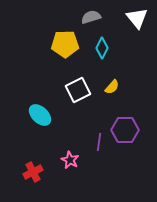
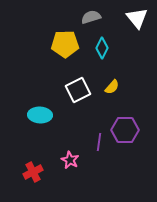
cyan ellipse: rotated 40 degrees counterclockwise
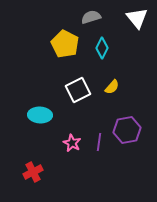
yellow pentagon: rotated 28 degrees clockwise
purple hexagon: moved 2 px right; rotated 12 degrees counterclockwise
pink star: moved 2 px right, 17 px up
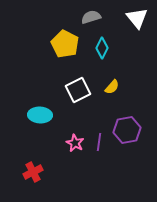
pink star: moved 3 px right
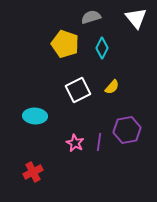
white triangle: moved 1 px left
yellow pentagon: rotated 8 degrees counterclockwise
cyan ellipse: moved 5 px left, 1 px down
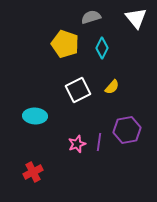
pink star: moved 2 px right, 1 px down; rotated 24 degrees clockwise
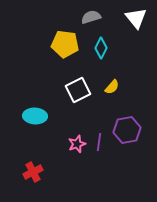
yellow pentagon: rotated 12 degrees counterclockwise
cyan diamond: moved 1 px left
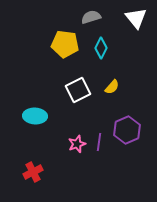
purple hexagon: rotated 12 degrees counterclockwise
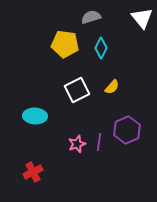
white triangle: moved 6 px right
white square: moved 1 px left
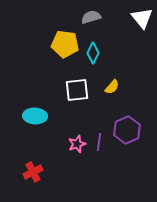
cyan diamond: moved 8 px left, 5 px down
white square: rotated 20 degrees clockwise
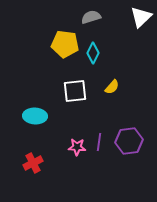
white triangle: moved 1 px left, 1 px up; rotated 25 degrees clockwise
white square: moved 2 px left, 1 px down
purple hexagon: moved 2 px right, 11 px down; rotated 16 degrees clockwise
pink star: moved 3 px down; rotated 24 degrees clockwise
red cross: moved 9 px up
